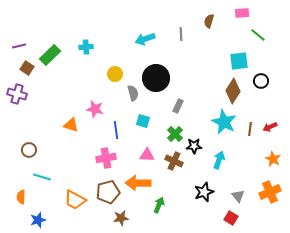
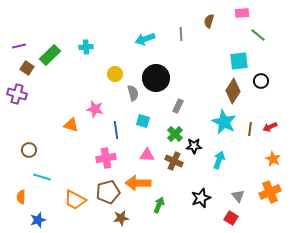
black star at (204, 192): moved 3 px left, 6 px down
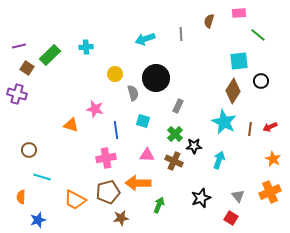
pink rectangle at (242, 13): moved 3 px left
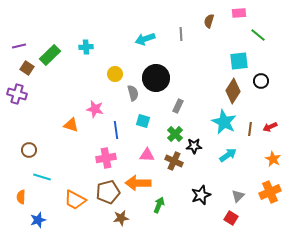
cyan arrow at (219, 160): moved 9 px right, 5 px up; rotated 36 degrees clockwise
gray triangle at (238, 196): rotated 24 degrees clockwise
black star at (201, 198): moved 3 px up
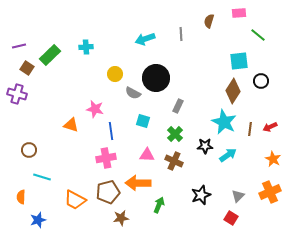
gray semicircle at (133, 93): rotated 133 degrees clockwise
blue line at (116, 130): moved 5 px left, 1 px down
black star at (194, 146): moved 11 px right
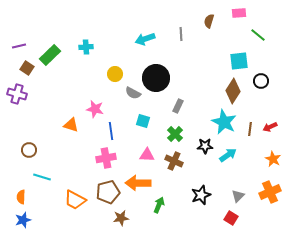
blue star at (38, 220): moved 15 px left
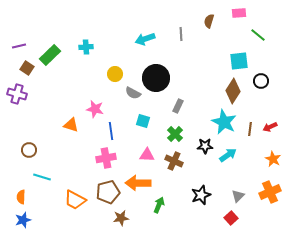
red square at (231, 218): rotated 16 degrees clockwise
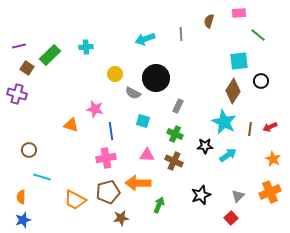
green cross at (175, 134): rotated 21 degrees counterclockwise
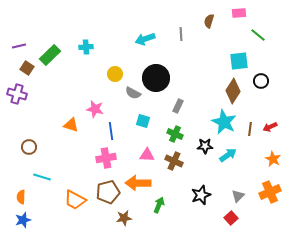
brown circle at (29, 150): moved 3 px up
brown star at (121, 218): moved 3 px right
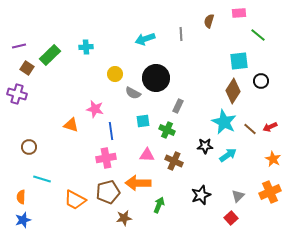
cyan square at (143, 121): rotated 24 degrees counterclockwise
brown line at (250, 129): rotated 56 degrees counterclockwise
green cross at (175, 134): moved 8 px left, 4 px up
cyan line at (42, 177): moved 2 px down
